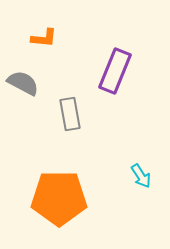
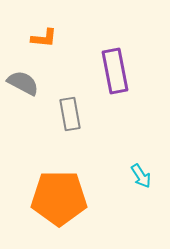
purple rectangle: rotated 33 degrees counterclockwise
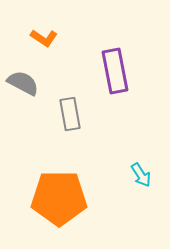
orange L-shape: rotated 28 degrees clockwise
cyan arrow: moved 1 px up
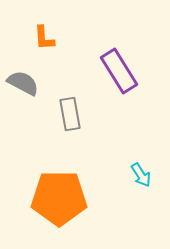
orange L-shape: rotated 52 degrees clockwise
purple rectangle: moved 4 px right; rotated 21 degrees counterclockwise
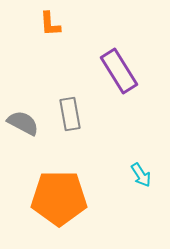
orange L-shape: moved 6 px right, 14 px up
gray semicircle: moved 40 px down
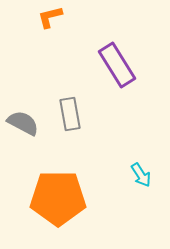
orange L-shape: moved 7 px up; rotated 80 degrees clockwise
purple rectangle: moved 2 px left, 6 px up
orange pentagon: moved 1 px left
